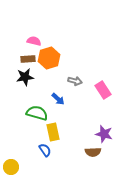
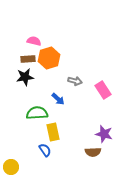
green semicircle: rotated 20 degrees counterclockwise
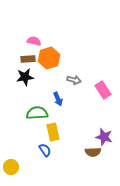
gray arrow: moved 1 px left, 1 px up
blue arrow: rotated 24 degrees clockwise
purple star: moved 3 px down
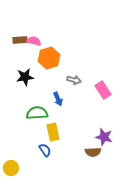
brown rectangle: moved 8 px left, 19 px up
yellow circle: moved 1 px down
